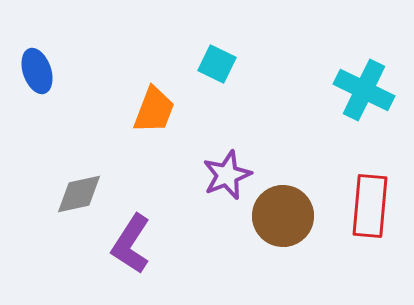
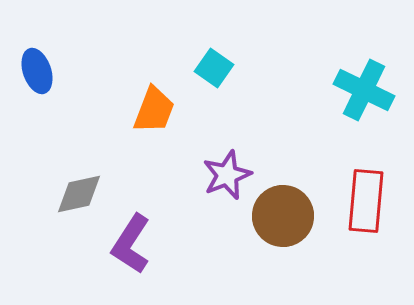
cyan square: moved 3 px left, 4 px down; rotated 9 degrees clockwise
red rectangle: moved 4 px left, 5 px up
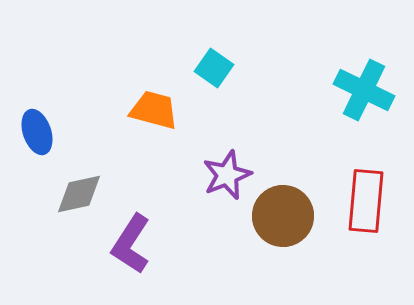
blue ellipse: moved 61 px down
orange trapezoid: rotated 96 degrees counterclockwise
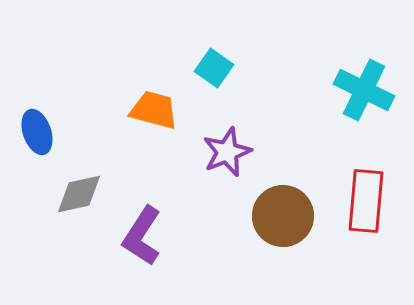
purple star: moved 23 px up
purple L-shape: moved 11 px right, 8 px up
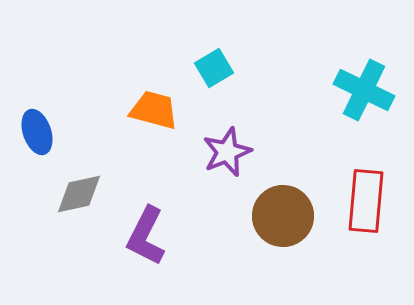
cyan square: rotated 24 degrees clockwise
purple L-shape: moved 4 px right; rotated 6 degrees counterclockwise
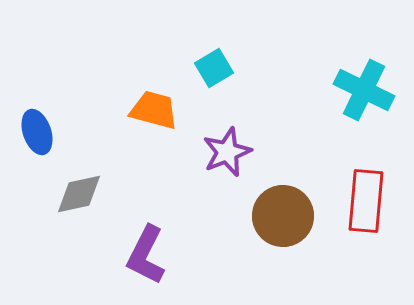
purple L-shape: moved 19 px down
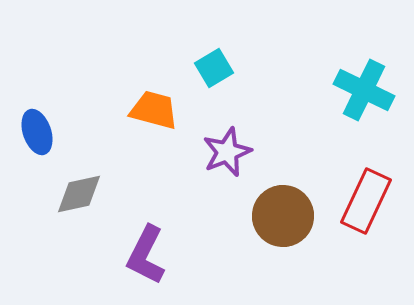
red rectangle: rotated 20 degrees clockwise
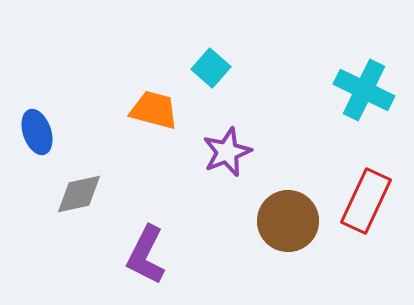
cyan square: moved 3 px left; rotated 18 degrees counterclockwise
brown circle: moved 5 px right, 5 px down
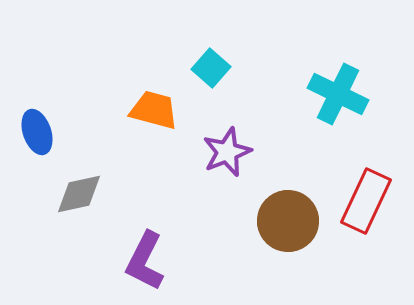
cyan cross: moved 26 px left, 4 px down
purple L-shape: moved 1 px left, 6 px down
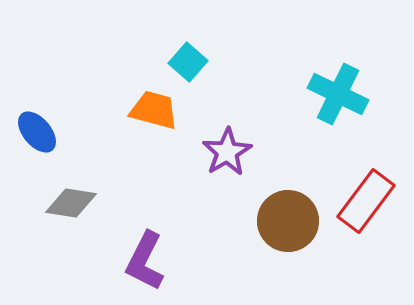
cyan square: moved 23 px left, 6 px up
blue ellipse: rotated 21 degrees counterclockwise
purple star: rotated 9 degrees counterclockwise
gray diamond: moved 8 px left, 9 px down; rotated 21 degrees clockwise
red rectangle: rotated 12 degrees clockwise
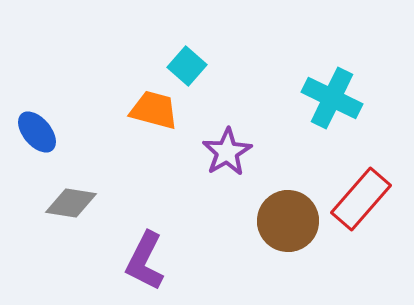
cyan square: moved 1 px left, 4 px down
cyan cross: moved 6 px left, 4 px down
red rectangle: moved 5 px left, 2 px up; rotated 4 degrees clockwise
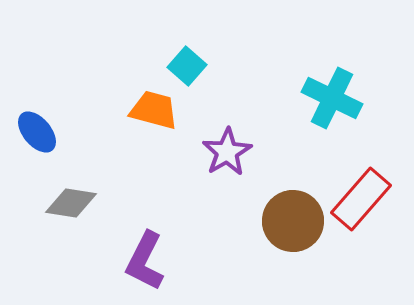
brown circle: moved 5 px right
